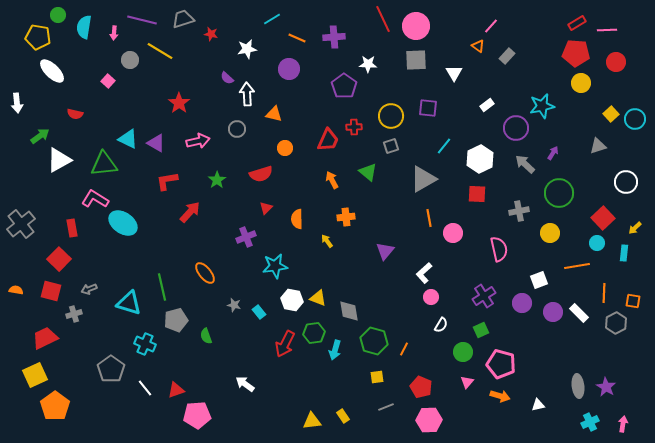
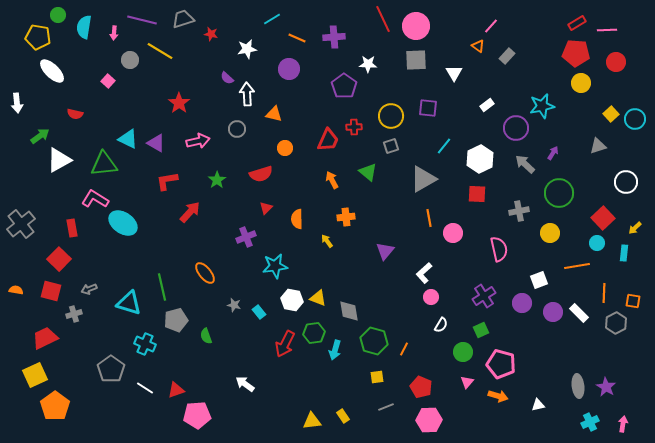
white line at (145, 388): rotated 18 degrees counterclockwise
orange arrow at (500, 396): moved 2 px left
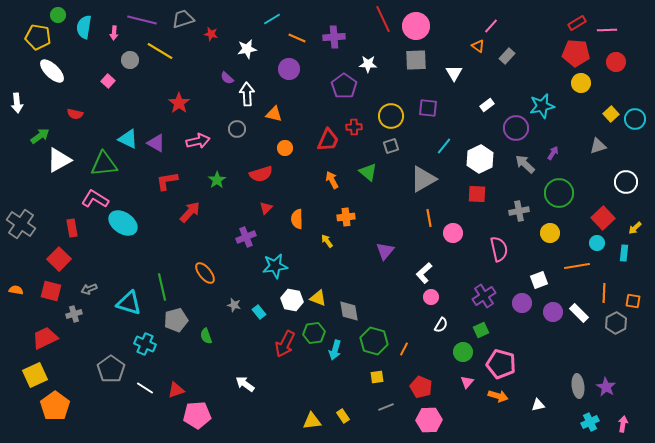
gray cross at (21, 224): rotated 16 degrees counterclockwise
